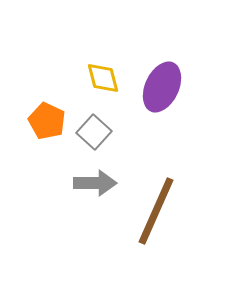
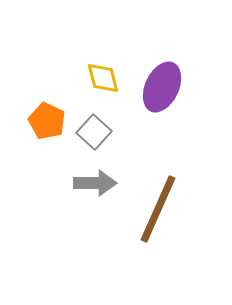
brown line: moved 2 px right, 2 px up
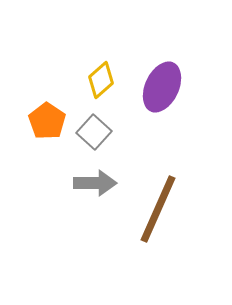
yellow diamond: moved 2 px left, 2 px down; rotated 63 degrees clockwise
orange pentagon: rotated 9 degrees clockwise
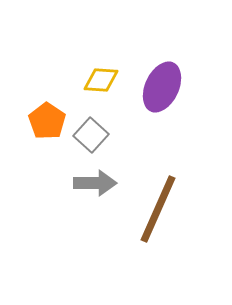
yellow diamond: rotated 45 degrees clockwise
gray square: moved 3 px left, 3 px down
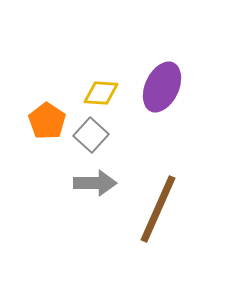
yellow diamond: moved 13 px down
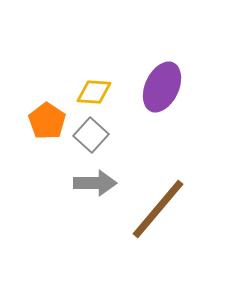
yellow diamond: moved 7 px left, 1 px up
brown line: rotated 16 degrees clockwise
